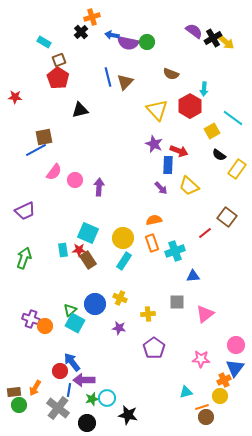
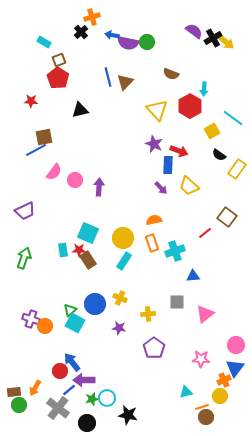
red star at (15, 97): moved 16 px right, 4 px down
blue line at (69, 390): rotated 40 degrees clockwise
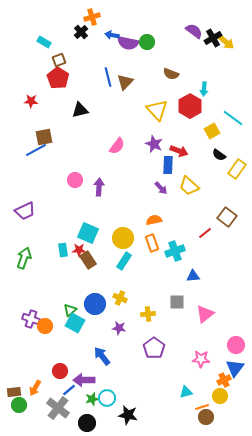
pink semicircle at (54, 172): moved 63 px right, 26 px up
blue arrow at (72, 362): moved 30 px right, 6 px up
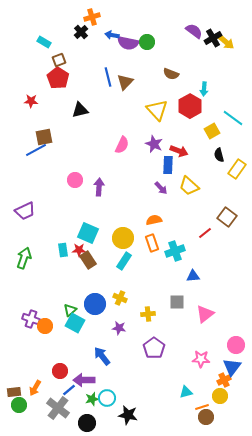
pink semicircle at (117, 146): moved 5 px right, 1 px up; rotated 12 degrees counterclockwise
black semicircle at (219, 155): rotated 40 degrees clockwise
blue triangle at (235, 368): moved 3 px left, 1 px up
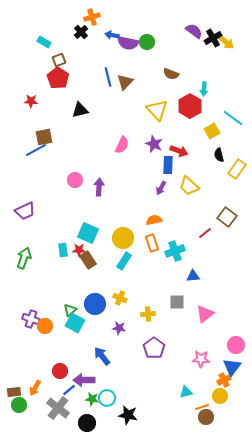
purple arrow at (161, 188): rotated 72 degrees clockwise
green star at (92, 399): rotated 24 degrees clockwise
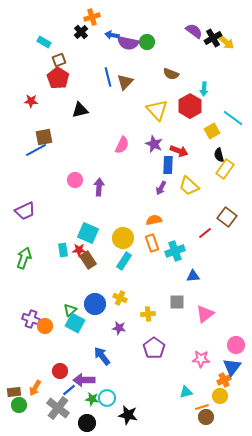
yellow rectangle at (237, 169): moved 12 px left
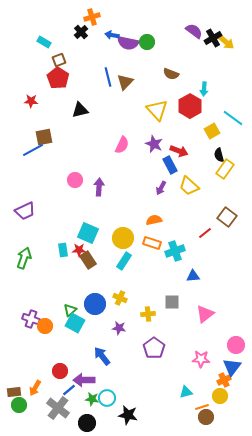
blue line at (36, 150): moved 3 px left
blue rectangle at (168, 165): moved 2 px right; rotated 30 degrees counterclockwise
orange rectangle at (152, 243): rotated 54 degrees counterclockwise
gray square at (177, 302): moved 5 px left
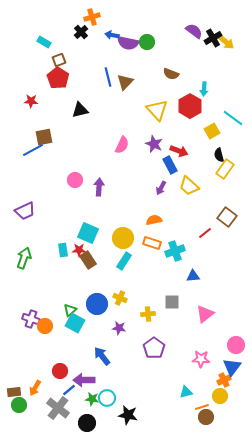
blue circle at (95, 304): moved 2 px right
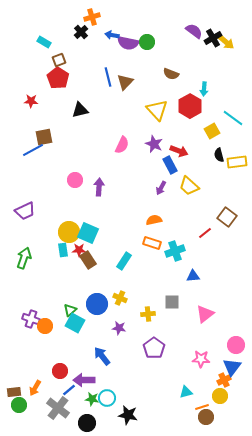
yellow rectangle at (225, 169): moved 12 px right, 7 px up; rotated 48 degrees clockwise
yellow circle at (123, 238): moved 54 px left, 6 px up
